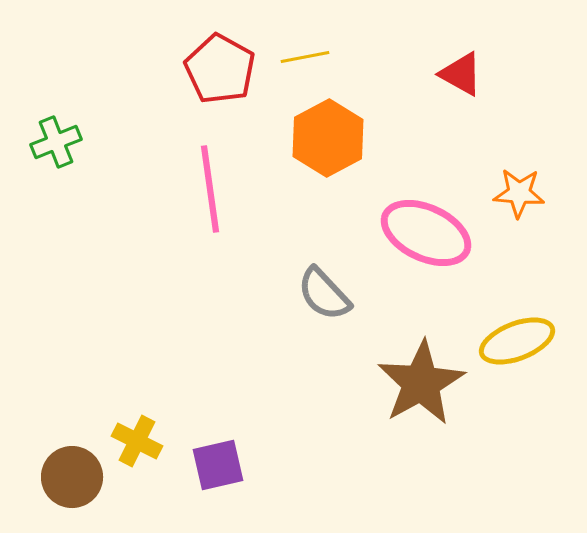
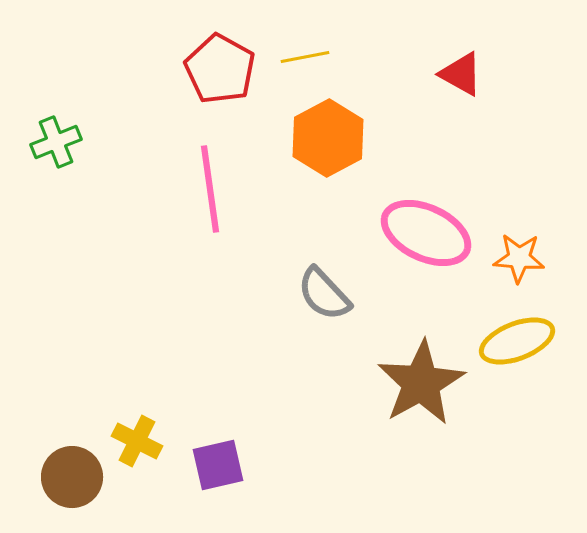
orange star: moved 65 px down
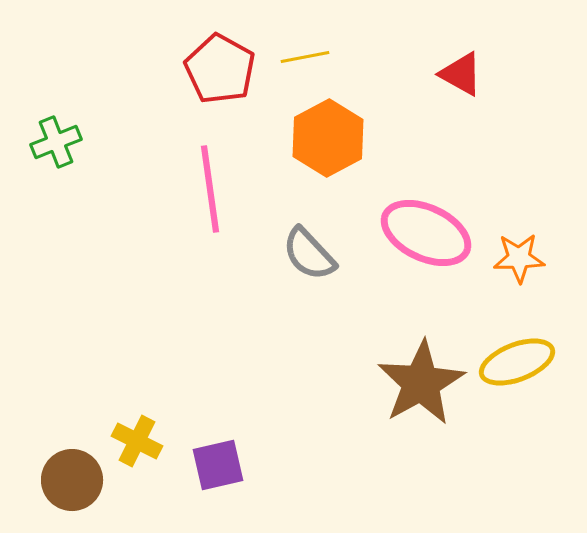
orange star: rotated 6 degrees counterclockwise
gray semicircle: moved 15 px left, 40 px up
yellow ellipse: moved 21 px down
brown circle: moved 3 px down
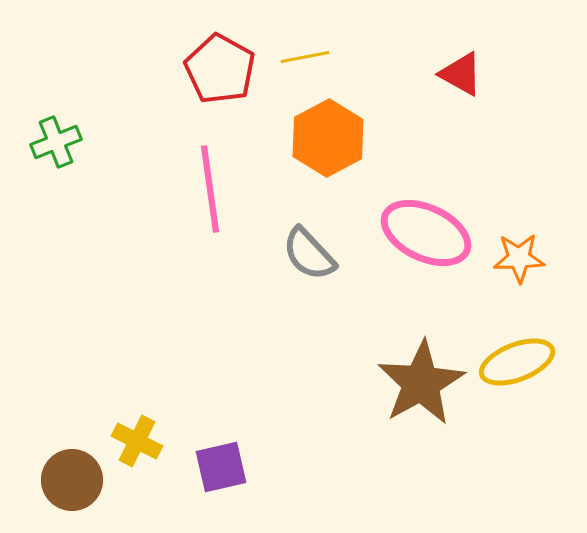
purple square: moved 3 px right, 2 px down
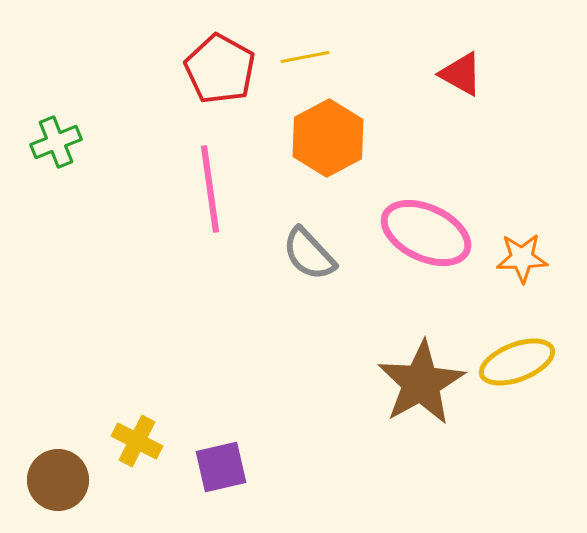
orange star: moved 3 px right
brown circle: moved 14 px left
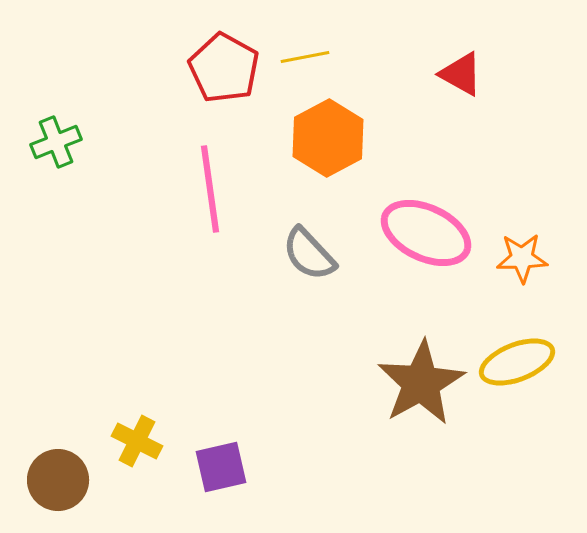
red pentagon: moved 4 px right, 1 px up
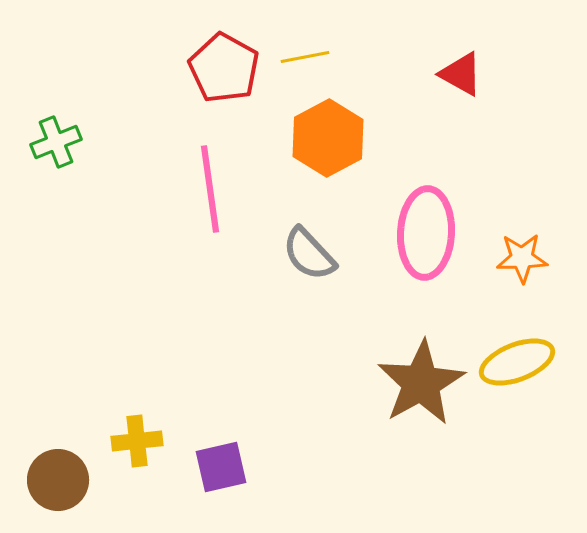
pink ellipse: rotated 68 degrees clockwise
yellow cross: rotated 33 degrees counterclockwise
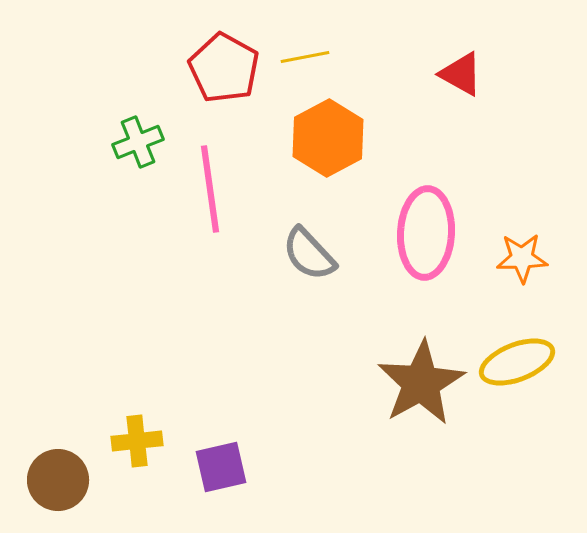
green cross: moved 82 px right
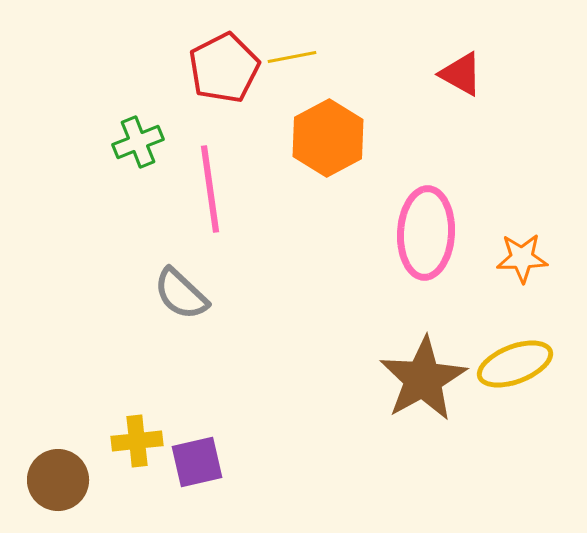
yellow line: moved 13 px left
red pentagon: rotated 16 degrees clockwise
gray semicircle: moved 128 px left, 40 px down; rotated 4 degrees counterclockwise
yellow ellipse: moved 2 px left, 2 px down
brown star: moved 2 px right, 4 px up
purple square: moved 24 px left, 5 px up
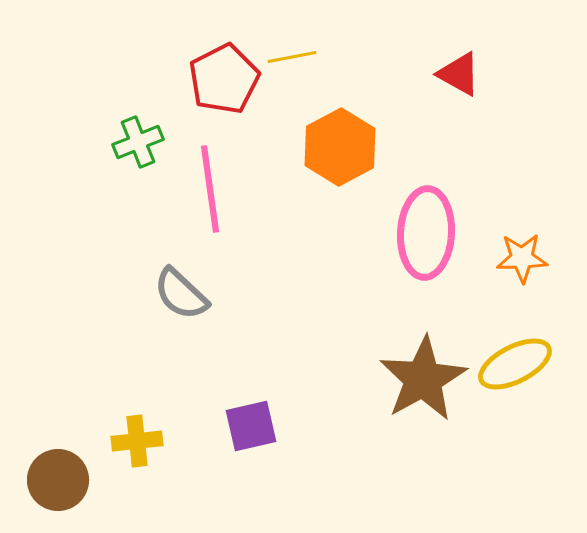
red pentagon: moved 11 px down
red triangle: moved 2 px left
orange hexagon: moved 12 px right, 9 px down
yellow ellipse: rotated 6 degrees counterclockwise
purple square: moved 54 px right, 36 px up
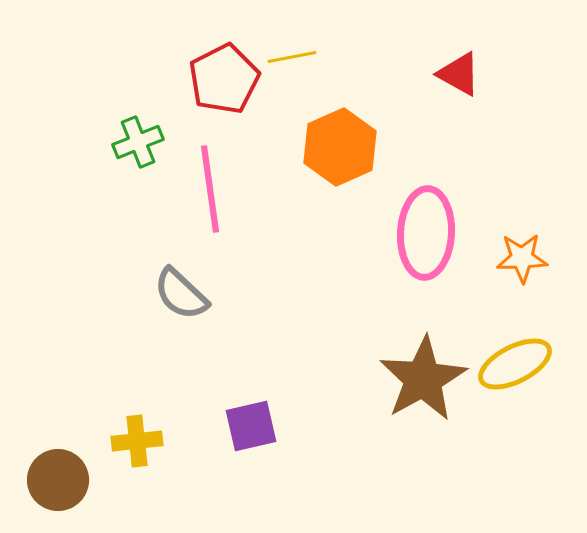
orange hexagon: rotated 4 degrees clockwise
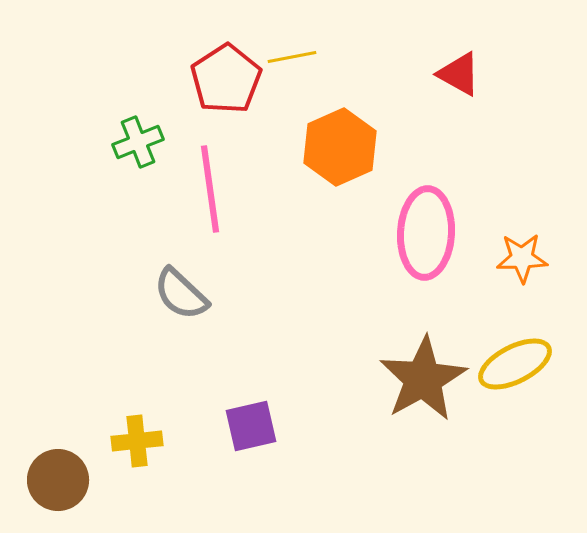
red pentagon: moved 2 px right; rotated 6 degrees counterclockwise
